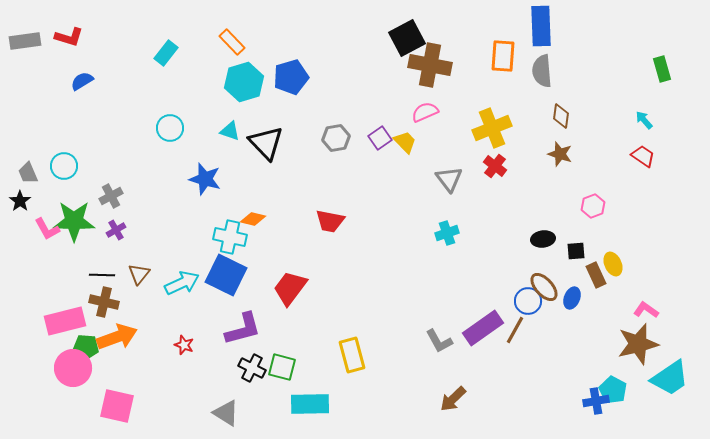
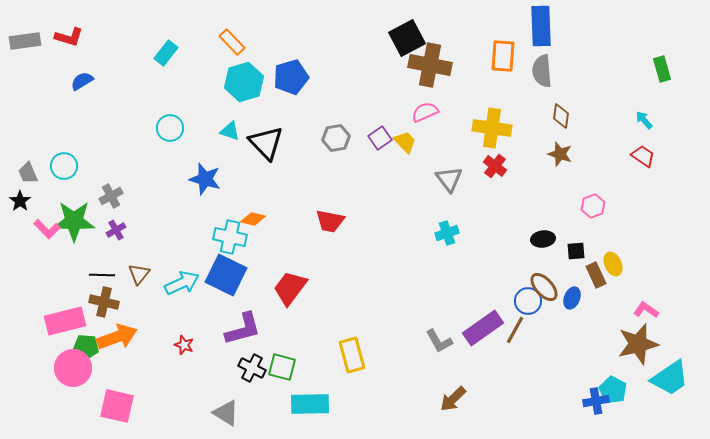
yellow cross at (492, 128): rotated 30 degrees clockwise
pink L-shape at (47, 229): rotated 16 degrees counterclockwise
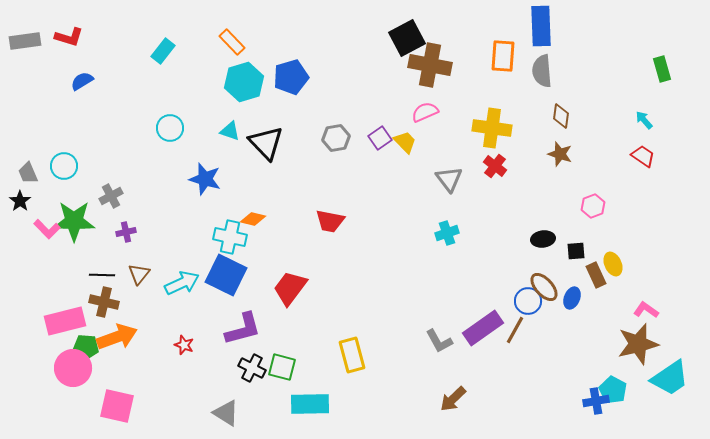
cyan rectangle at (166, 53): moved 3 px left, 2 px up
purple cross at (116, 230): moved 10 px right, 2 px down; rotated 18 degrees clockwise
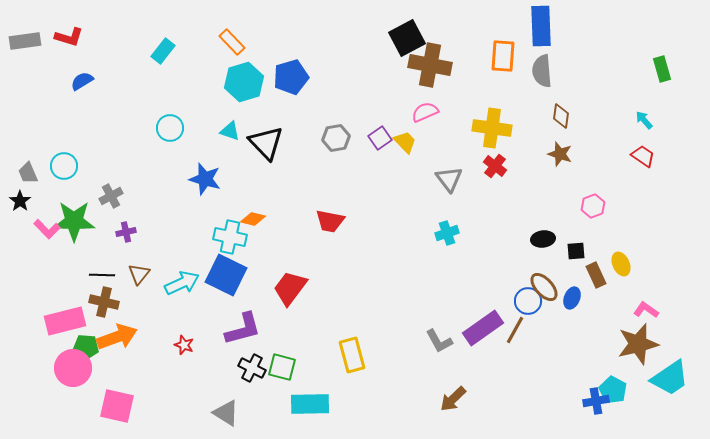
yellow ellipse at (613, 264): moved 8 px right
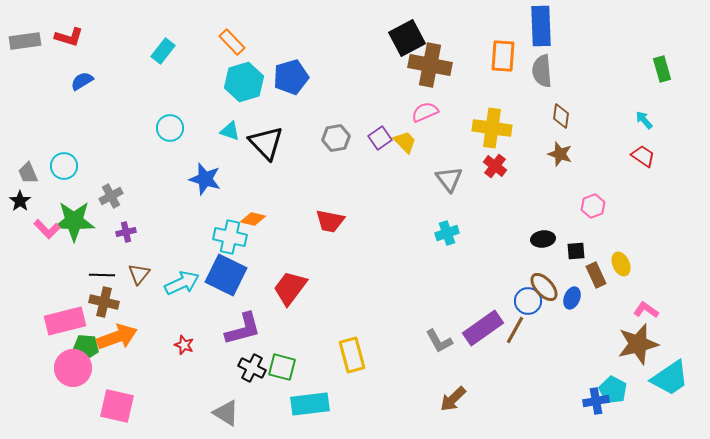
cyan rectangle at (310, 404): rotated 6 degrees counterclockwise
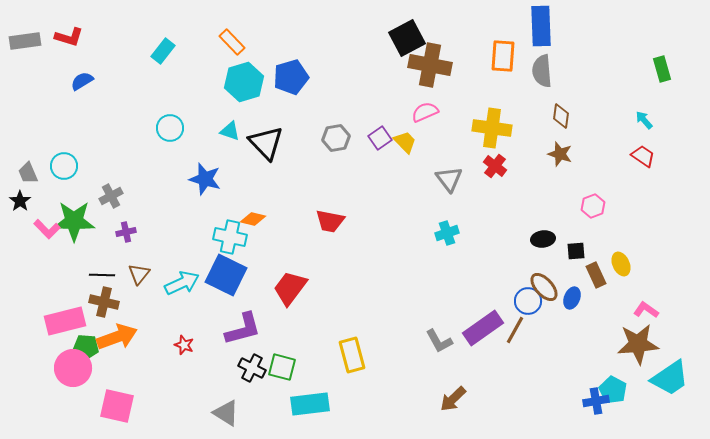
brown star at (638, 344): rotated 9 degrees clockwise
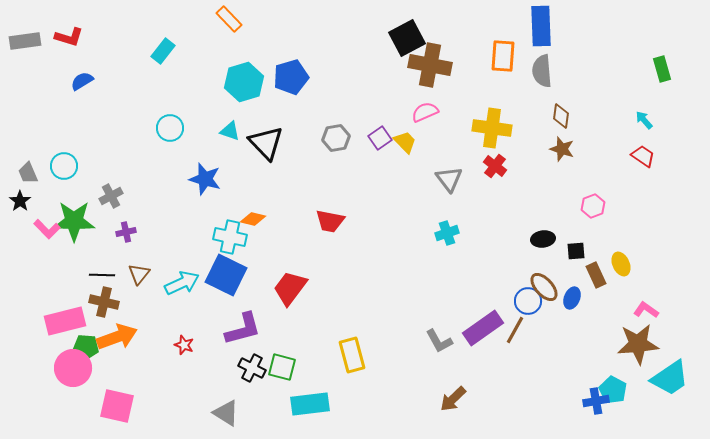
orange rectangle at (232, 42): moved 3 px left, 23 px up
brown star at (560, 154): moved 2 px right, 5 px up
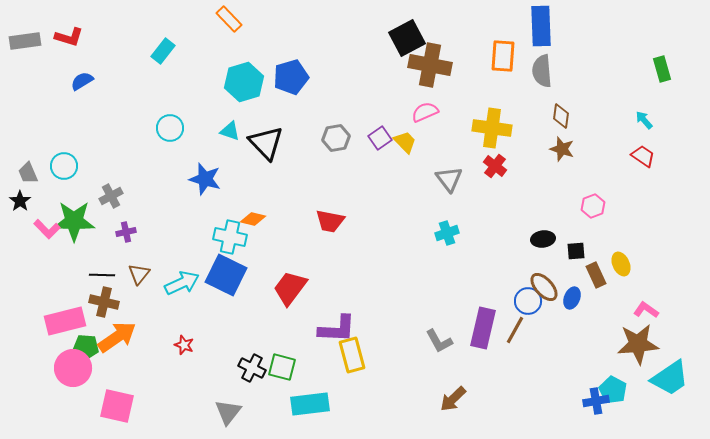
purple rectangle at (483, 328): rotated 42 degrees counterclockwise
purple L-shape at (243, 329): moved 94 px right; rotated 18 degrees clockwise
orange arrow at (117, 337): rotated 15 degrees counterclockwise
gray triangle at (226, 413): moved 2 px right, 1 px up; rotated 36 degrees clockwise
